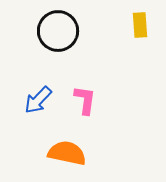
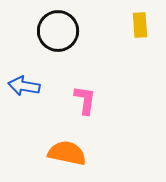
blue arrow: moved 14 px left, 14 px up; rotated 56 degrees clockwise
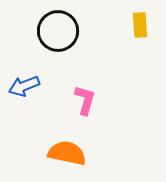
blue arrow: rotated 32 degrees counterclockwise
pink L-shape: rotated 8 degrees clockwise
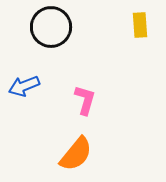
black circle: moved 7 px left, 4 px up
orange semicircle: moved 9 px right, 1 px down; rotated 117 degrees clockwise
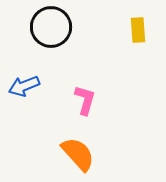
yellow rectangle: moved 2 px left, 5 px down
orange semicircle: moved 2 px right; rotated 81 degrees counterclockwise
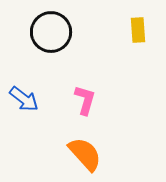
black circle: moved 5 px down
blue arrow: moved 13 px down; rotated 120 degrees counterclockwise
orange semicircle: moved 7 px right
